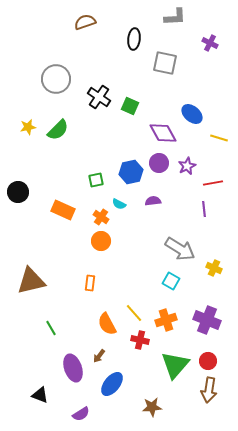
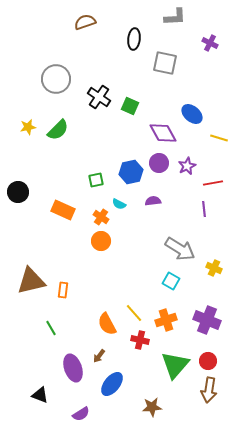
orange rectangle at (90, 283): moved 27 px left, 7 px down
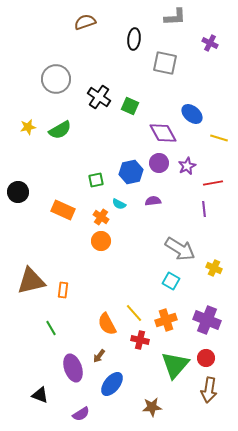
green semicircle at (58, 130): moved 2 px right; rotated 15 degrees clockwise
red circle at (208, 361): moved 2 px left, 3 px up
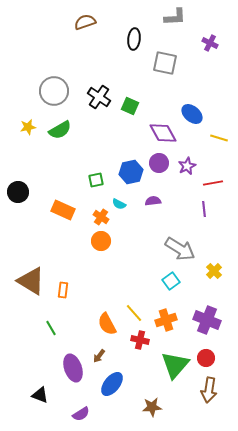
gray circle at (56, 79): moved 2 px left, 12 px down
yellow cross at (214, 268): moved 3 px down; rotated 21 degrees clockwise
brown triangle at (31, 281): rotated 44 degrees clockwise
cyan square at (171, 281): rotated 24 degrees clockwise
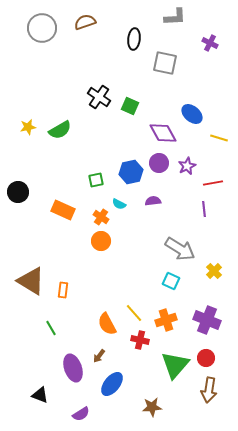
gray circle at (54, 91): moved 12 px left, 63 px up
cyan square at (171, 281): rotated 30 degrees counterclockwise
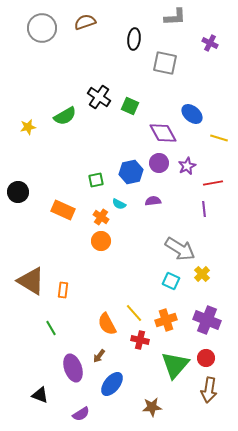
green semicircle at (60, 130): moved 5 px right, 14 px up
yellow cross at (214, 271): moved 12 px left, 3 px down
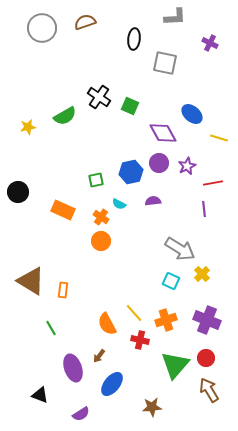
brown arrow at (209, 390): rotated 140 degrees clockwise
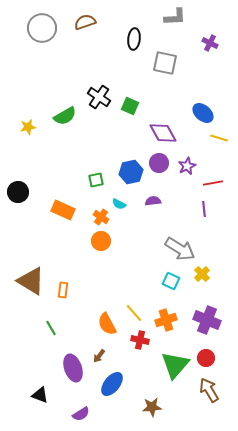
blue ellipse at (192, 114): moved 11 px right, 1 px up
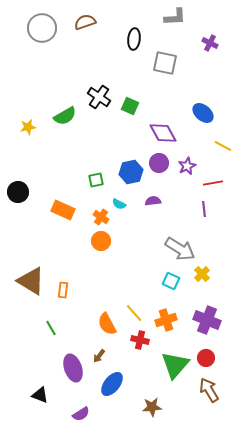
yellow line at (219, 138): moved 4 px right, 8 px down; rotated 12 degrees clockwise
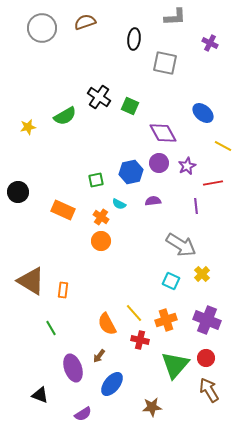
purple line at (204, 209): moved 8 px left, 3 px up
gray arrow at (180, 249): moved 1 px right, 4 px up
purple semicircle at (81, 414): moved 2 px right
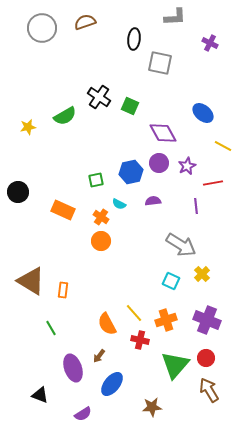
gray square at (165, 63): moved 5 px left
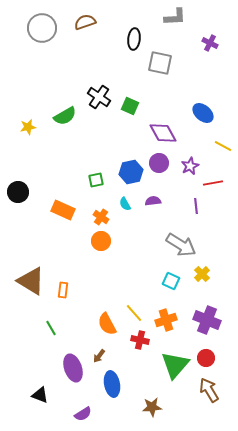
purple star at (187, 166): moved 3 px right
cyan semicircle at (119, 204): moved 6 px right; rotated 32 degrees clockwise
blue ellipse at (112, 384): rotated 50 degrees counterclockwise
